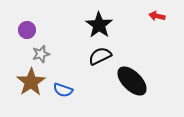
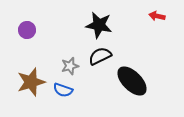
black star: rotated 24 degrees counterclockwise
gray star: moved 29 px right, 12 px down
brown star: rotated 16 degrees clockwise
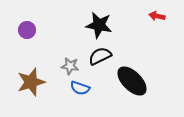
gray star: rotated 24 degrees clockwise
blue semicircle: moved 17 px right, 2 px up
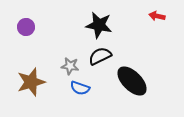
purple circle: moved 1 px left, 3 px up
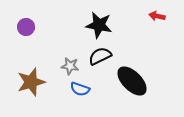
blue semicircle: moved 1 px down
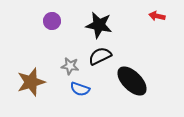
purple circle: moved 26 px right, 6 px up
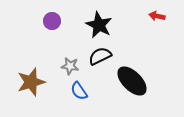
black star: rotated 16 degrees clockwise
blue semicircle: moved 1 px left, 2 px down; rotated 36 degrees clockwise
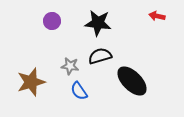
black star: moved 1 px left, 2 px up; rotated 20 degrees counterclockwise
black semicircle: rotated 10 degrees clockwise
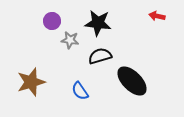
gray star: moved 26 px up
blue semicircle: moved 1 px right
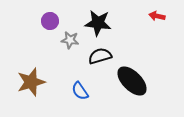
purple circle: moved 2 px left
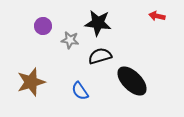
purple circle: moved 7 px left, 5 px down
